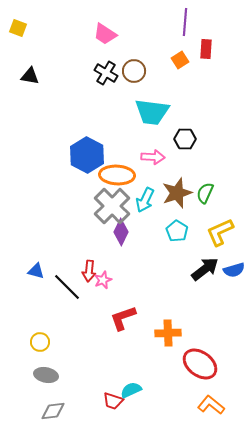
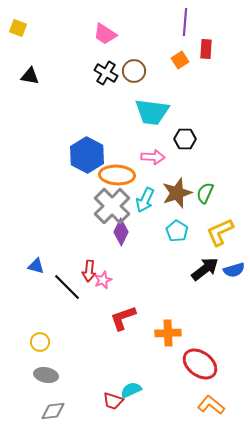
blue triangle: moved 5 px up
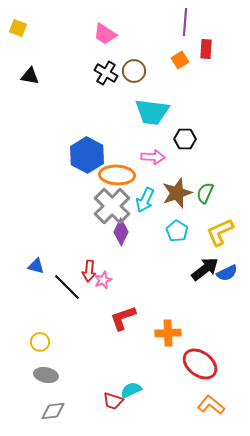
blue semicircle: moved 7 px left, 3 px down; rotated 10 degrees counterclockwise
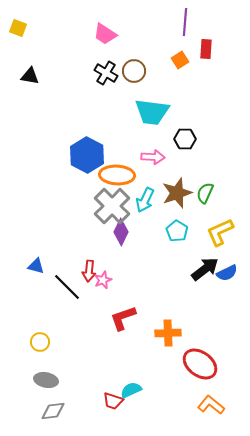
gray ellipse: moved 5 px down
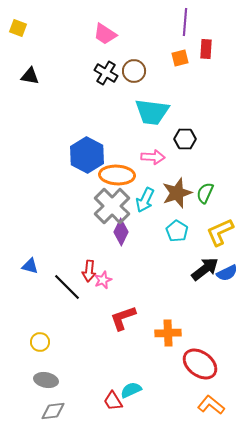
orange square: moved 2 px up; rotated 18 degrees clockwise
blue triangle: moved 6 px left
red trapezoid: rotated 40 degrees clockwise
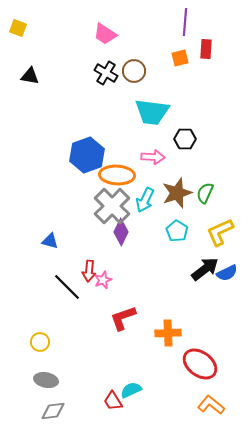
blue hexagon: rotated 12 degrees clockwise
blue triangle: moved 20 px right, 25 px up
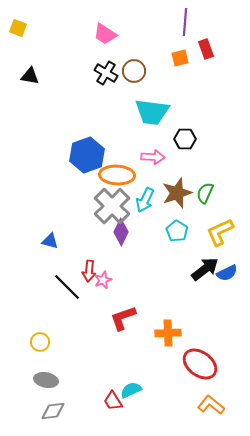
red rectangle: rotated 24 degrees counterclockwise
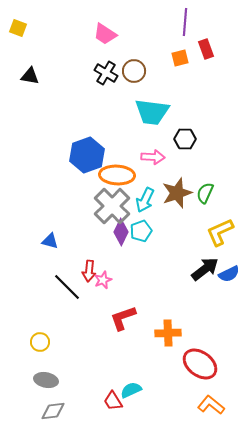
cyan pentagon: moved 36 px left; rotated 20 degrees clockwise
blue semicircle: moved 2 px right, 1 px down
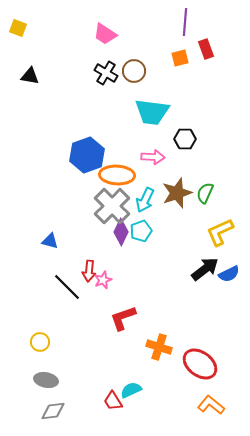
orange cross: moved 9 px left, 14 px down; rotated 20 degrees clockwise
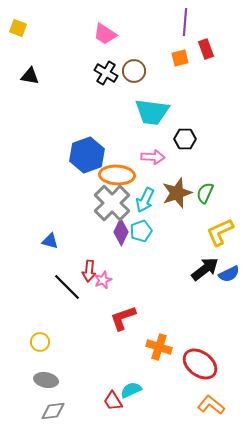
gray cross: moved 3 px up
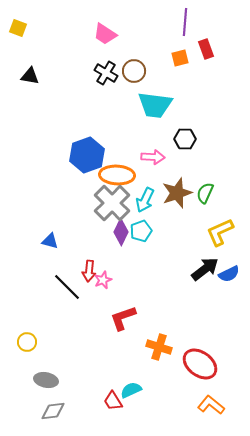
cyan trapezoid: moved 3 px right, 7 px up
yellow circle: moved 13 px left
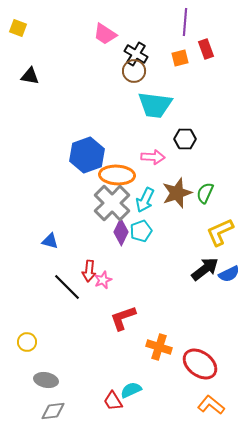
black cross: moved 30 px right, 19 px up
